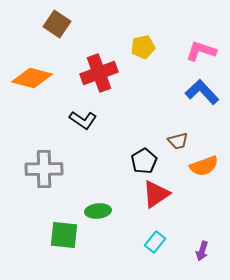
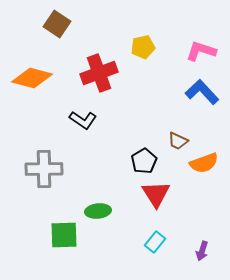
brown trapezoid: rotated 40 degrees clockwise
orange semicircle: moved 3 px up
red triangle: rotated 28 degrees counterclockwise
green square: rotated 8 degrees counterclockwise
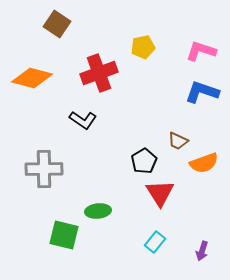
blue L-shape: rotated 28 degrees counterclockwise
red triangle: moved 4 px right, 1 px up
green square: rotated 16 degrees clockwise
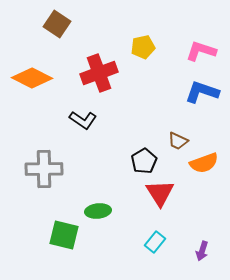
orange diamond: rotated 12 degrees clockwise
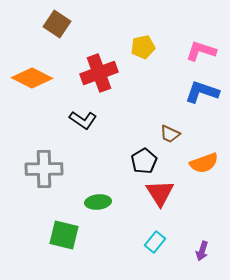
brown trapezoid: moved 8 px left, 7 px up
green ellipse: moved 9 px up
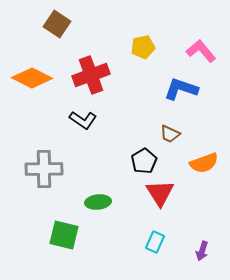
pink L-shape: rotated 32 degrees clockwise
red cross: moved 8 px left, 2 px down
blue L-shape: moved 21 px left, 3 px up
cyan rectangle: rotated 15 degrees counterclockwise
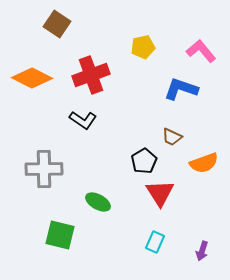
brown trapezoid: moved 2 px right, 3 px down
green ellipse: rotated 35 degrees clockwise
green square: moved 4 px left
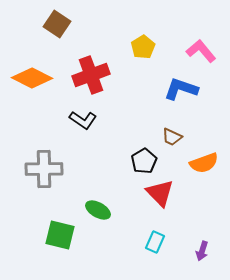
yellow pentagon: rotated 20 degrees counterclockwise
red triangle: rotated 12 degrees counterclockwise
green ellipse: moved 8 px down
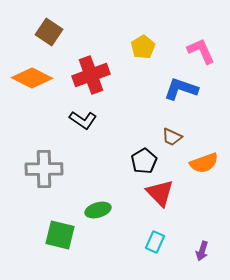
brown square: moved 8 px left, 8 px down
pink L-shape: rotated 16 degrees clockwise
green ellipse: rotated 45 degrees counterclockwise
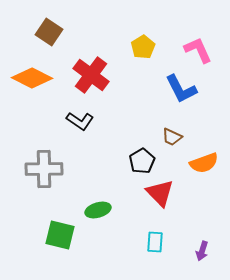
pink L-shape: moved 3 px left, 1 px up
red cross: rotated 33 degrees counterclockwise
blue L-shape: rotated 136 degrees counterclockwise
black L-shape: moved 3 px left, 1 px down
black pentagon: moved 2 px left
cyan rectangle: rotated 20 degrees counterclockwise
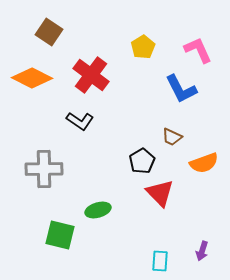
cyan rectangle: moved 5 px right, 19 px down
